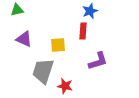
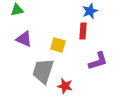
yellow square: rotated 21 degrees clockwise
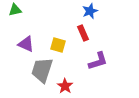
green triangle: moved 2 px left
red rectangle: moved 2 px down; rotated 28 degrees counterclockwise
purple triangle: moved 2 px right, 5 px down
gray trapezoid: moved 1 px left, 1 px up
red star: rotated 21 degrees clockwise
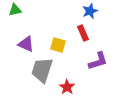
red star: moved 2 px right, 1 px down
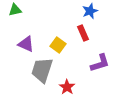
yellow square: rotated 21 degrees clockwise
purple L-shape: moved 2 px right, 2 px down
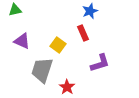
purple triangle: moved 4 px left, 3 px up
